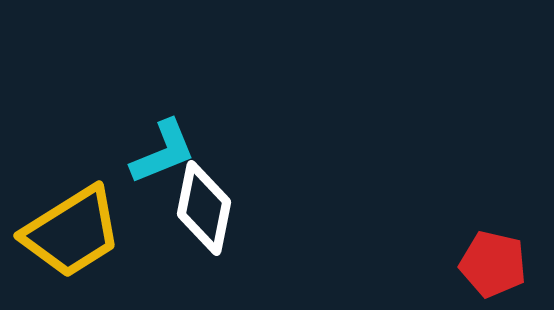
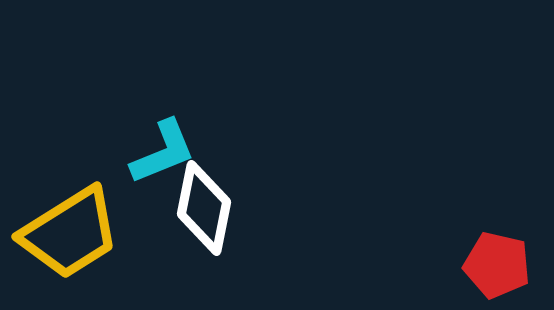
yellow trapezoid: moved 2 px left, 1 px down
red pentagon: moved 4 px right, 1 px down
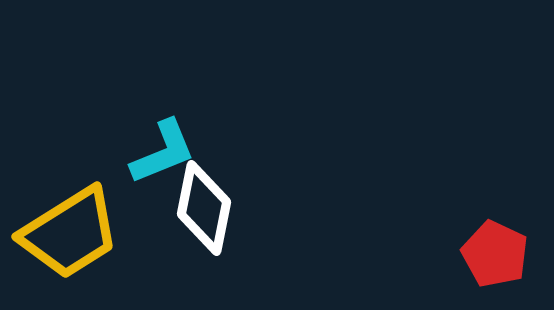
red pentagon: moved 2 px left, 11 px up; rotated 12 degrees clockwise
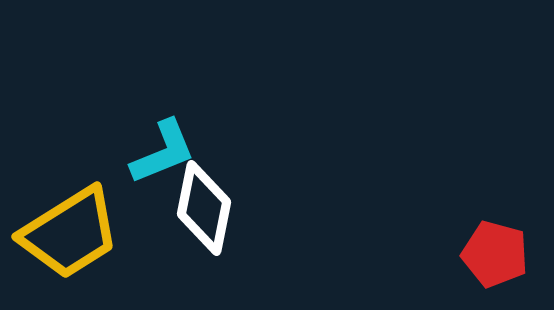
red pentagon: rotated 10 degrees counterclockwise
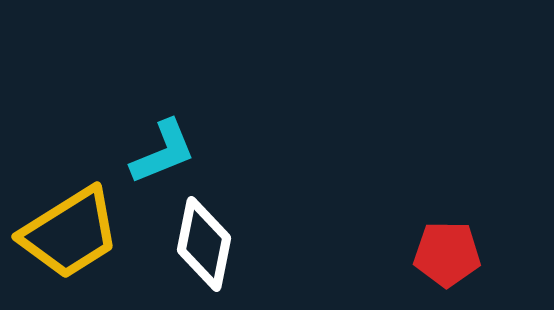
white diamond: moved 36 px down
red pentagon: moved 48 px left; rotated 14 degrees counterclockwise
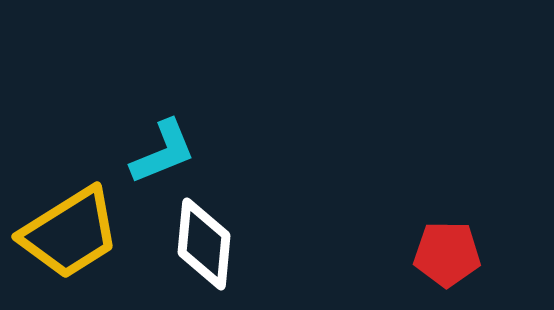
white diamond: rotated 6 degrees counterclockwise
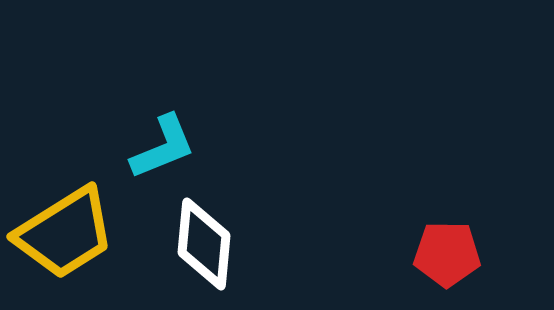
cyan L-shape: moved 5 px up
yellow trapezoid: moved 5 px left
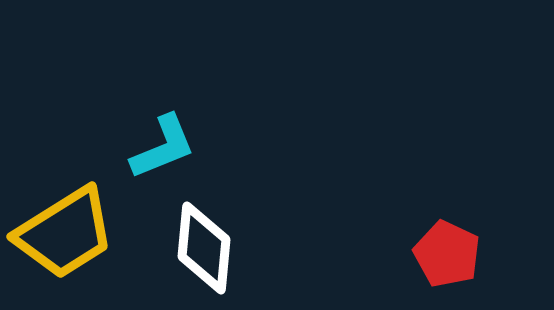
white diamond: moved 4 px down
red pentagon: rotated 24 degrees clockwise
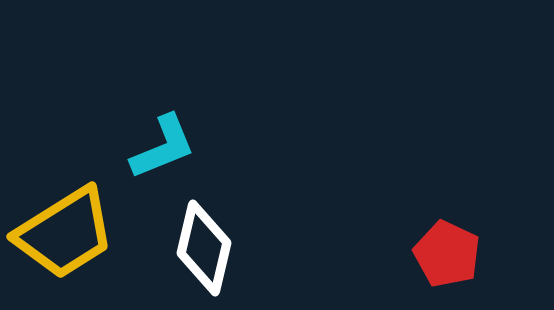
white diamond: rotated 8 degrees clockwise
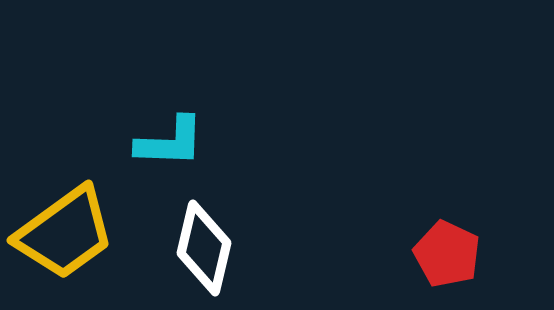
cyan L-shape: moved 7 px right, 5 px up; rotated 24 degrees clockwise
yellow trapezoid: rotated 4 degrees counterclockwise
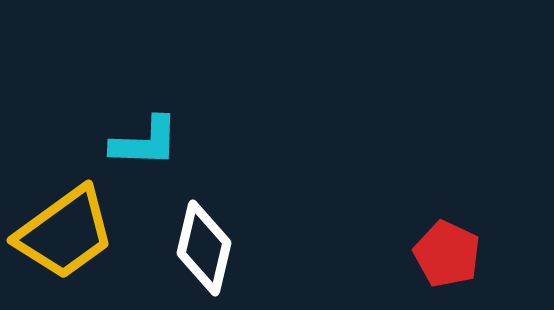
cyan L-shape: moved 25 px left
